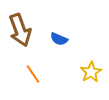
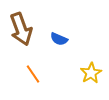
brown arrow: moved 1 px right, 1 px up
yellow star: moved 1 px down
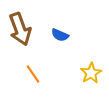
brown arrow: moved 1 px left
blue semicircle: moved 1 px right, 4 px up
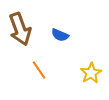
orange line: moved 6 px right, 4 px up
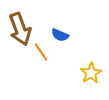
orange line: moved 2 px right, 18 px up
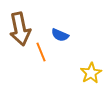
brown arrow: rotated 8 degrees clockwise
orange line: rotated 12 degrees clockwise
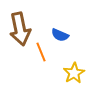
yellow star: moved 17 px left
